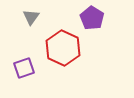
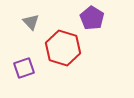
gray triangle: moved 5 px down; rotated 18 degrees counterclockwise
red hexagon: rotated 8 degrees counterclockwise
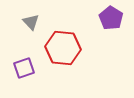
purple pentagon: moved 19 px right
red hexagon: rotated 12 degrees counterclockwise
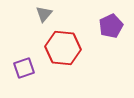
purple pentagon: moved 8 px down; rotated 15 degrees clockwise
gray triangle: moved 13 px right, 8 px up; rotated 24 degrees clockwise
